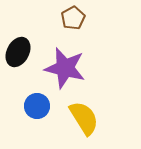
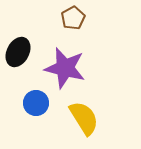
blue circle: moved 1 px left, 3 px up
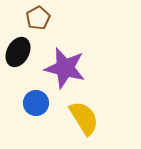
brown pentagon: moved 35 px left
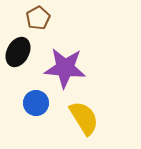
purple star: rotated 9 degrees counterclockwise
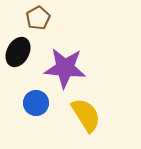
yellow semicircle: moved 2 px right, 3 px up
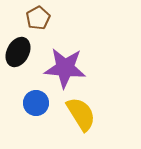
yellow semicircle: moved 5 px left, 1 px up
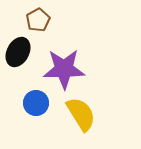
brown pentagon: moved 2 px down
purple star: moved 1 px left, 1 px down; rotated 6 degrees counterclockwise
